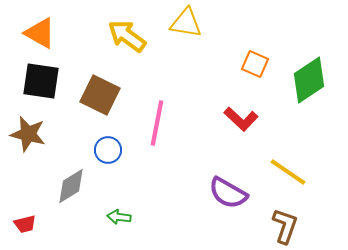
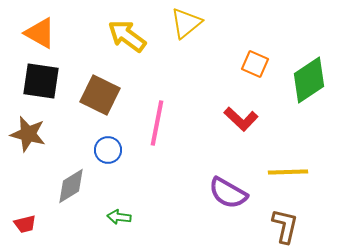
yellow triangle: rotated 48 degrees counterclockwise
yellow line: rotated 36 degrees counterclockwise
brown L-shape: rotated 6 degrees counterclockwise
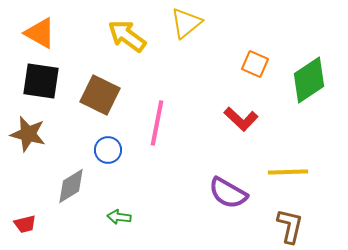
brown L-shape: moved 5 px right
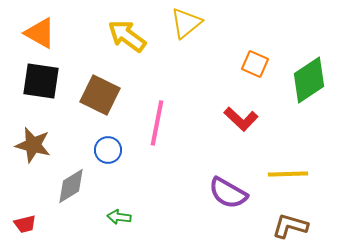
brown star: moved 5 px right, 11 px down
yellow line: moved 2 px down
brown L-shape: rotated 87 degrees counterclockwise
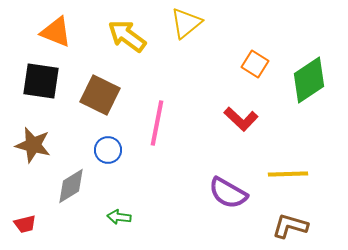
orange triangle: moved 16 px right, 1 px up; rotated 8 degrees counterclockwise
orange square: rotated 8 degrees clockwise
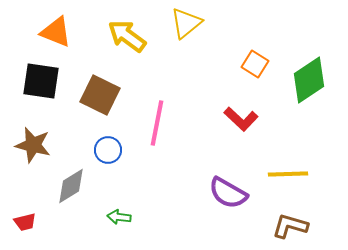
red trapezoid: moved 2 px up
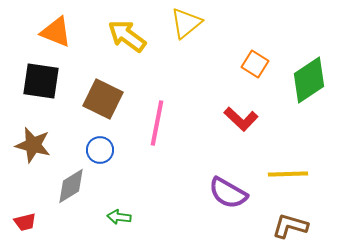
brown square: moved 3 px right, 4 px down
blue circle: moved 8 px left
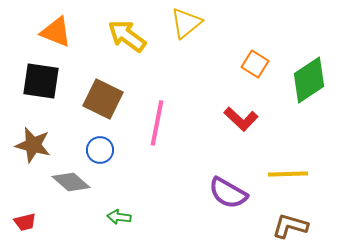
gray diamond: moved 4 px up; rotated 72 degrees clockwise
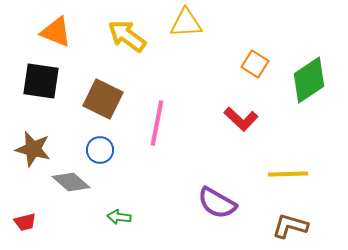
yellow triangle: rotated 36 degrees clockwise
brown star: moved 4 px down
purple semicircle: moved 11 px left, 10 px down
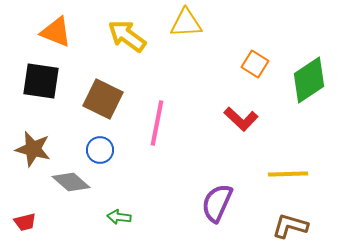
purple semicircle: rotated 84 degrees clockwise
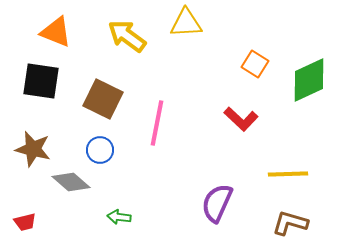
green diamond: rotated 9 degrees clockwise
brown L-shape: moved 3 px up
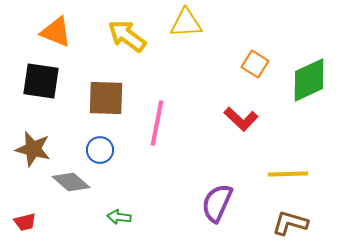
brown square: moved 3 px right, 1 px up; rotated 24 degrees counterclockwise
